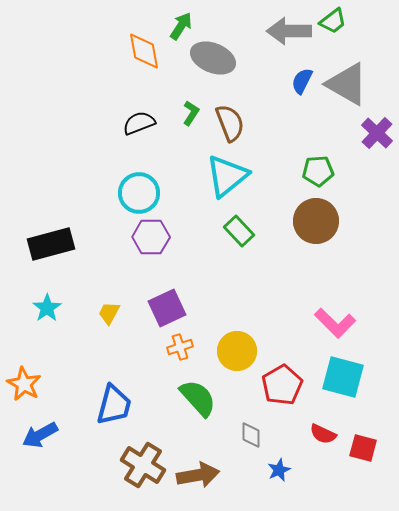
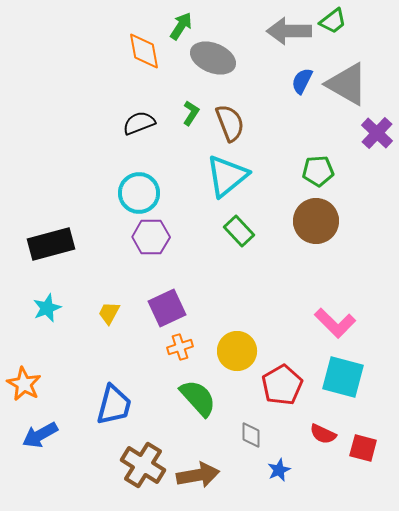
cyan star: rotated 12 degrees clockwise
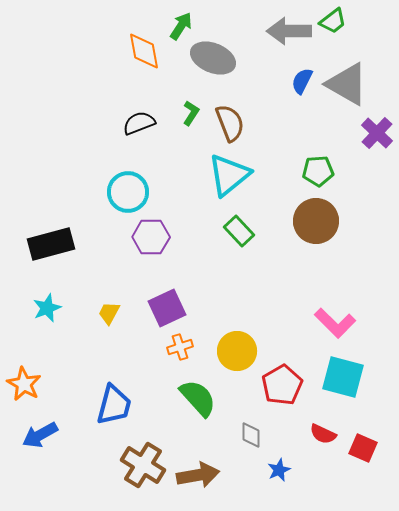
cyan triangle: moved 2 px right, 1 px up
cyan circle: moved 11 px left, 1 px up
red square: rotated 8 degrees clockwise
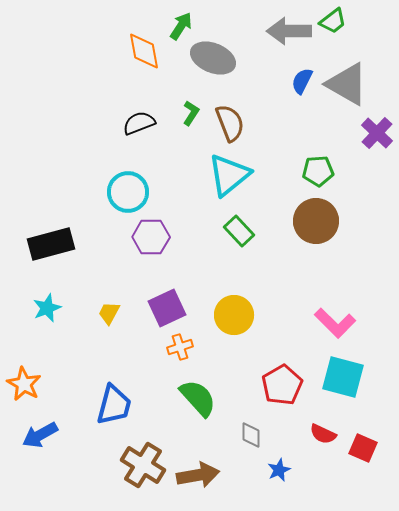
yellow circle: moved 3 px left, 36 px up
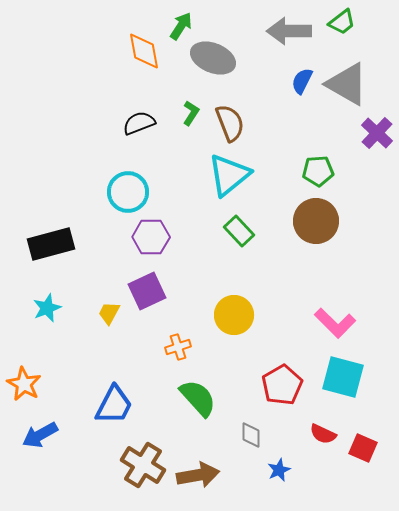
green trapezoid: moved 9 px right, 1 px down
purple square: moved 20 px left, 17 px up
orange cross: moved 2 px left
blue trapezoid: rotated 12 degrees clockwise
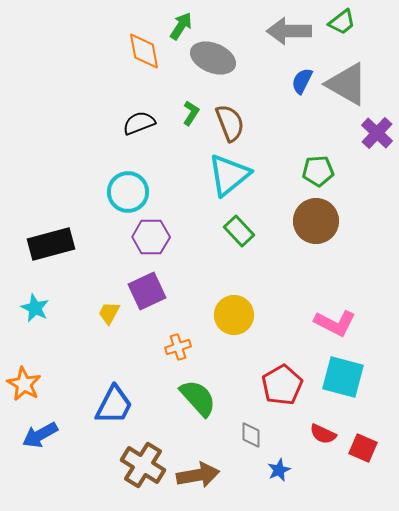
cyan star: moved 12 px left; rotated 24 degrees counterclockwise
pink L-shape: rotated 18 degrees counterclockwise
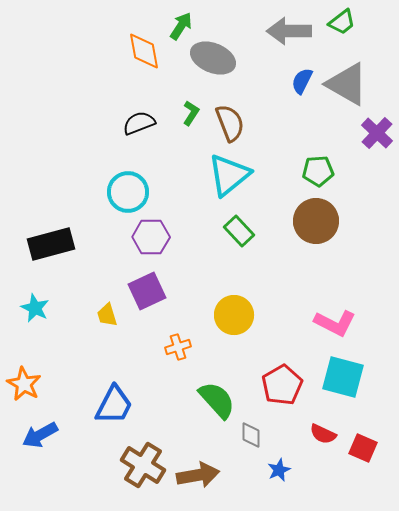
yellow trapezoid: moved 2 px left, 2 px down; rotated 45 degrees counterclockwise
green semicircle: moved 19 px right, 2 px down
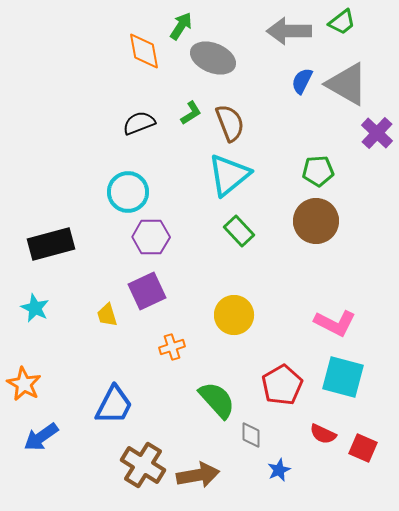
green L-shape: rotated 25 degrees clockwise
orange cross: moved 6 px left
blue arrow: moved 1 px right, 2 px down; rotated 6 degrees counterclockwise
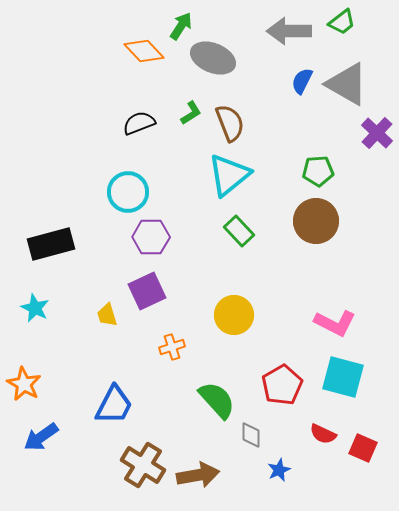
orange diamond: rotated 33 degrees counterclockwise
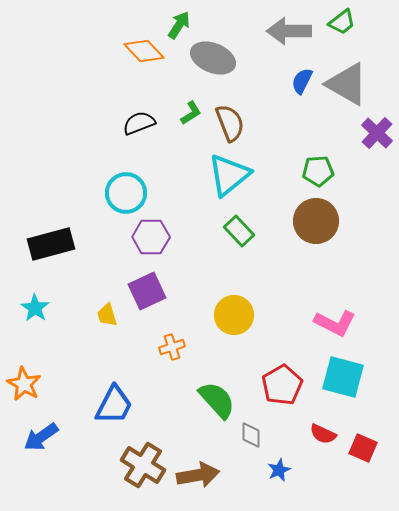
green arrow: moved 2 px left, 1 px up
cyan circle: moved 2 px left, 1 px down
cyan star: rotated 8 degrees clockwise
